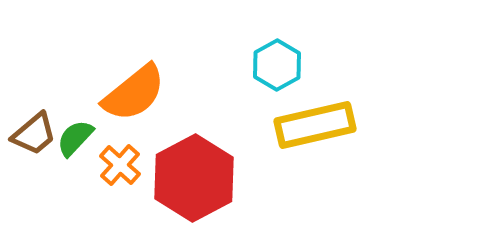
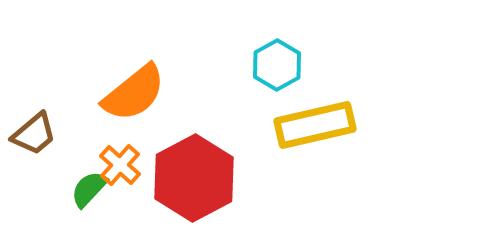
green semicircle: moved 14 px right, 51 px down
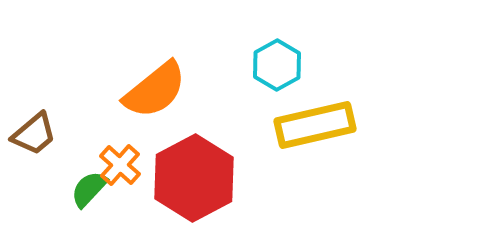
orange semicircle: moved 21 px right, 3 px up
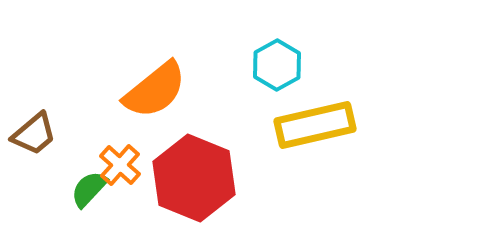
red hexagon: rotated 10 degrees counterclockwise
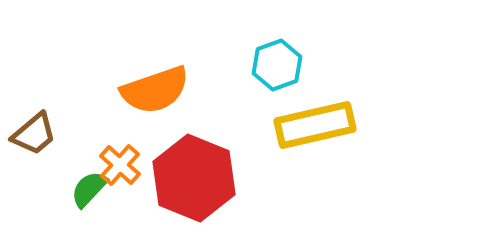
cyan hexagon: rotated 9 degrees clockwise
orange semicircle: rotated 20 degrees clockwise
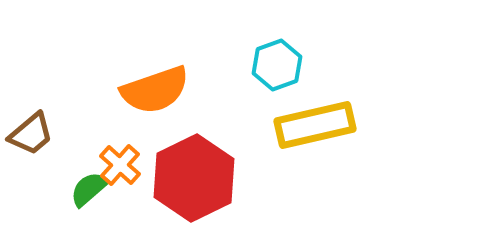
brown trapezoid: moved 3 px left
red hexagon: rotated 12 degrees clockwise
green semicircle: rotated 6 degrees clockwise
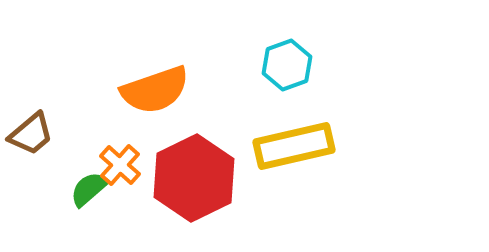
cyan hexagon: moved 10 px right
yellow rectangle: moved 21 px left, 21 px down
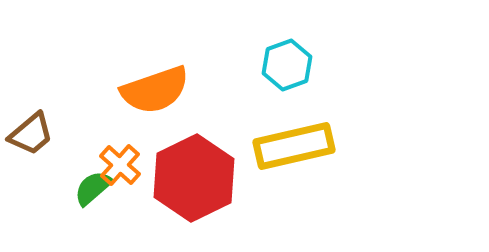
green semicircle: moved 4 px right, 1 px up
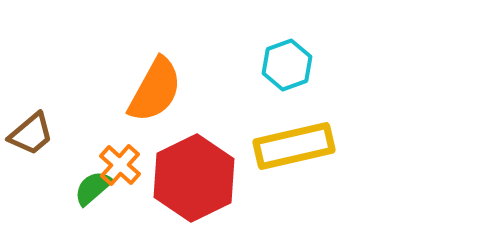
orange semicircle: rotated 42 degrees counterclockwise
